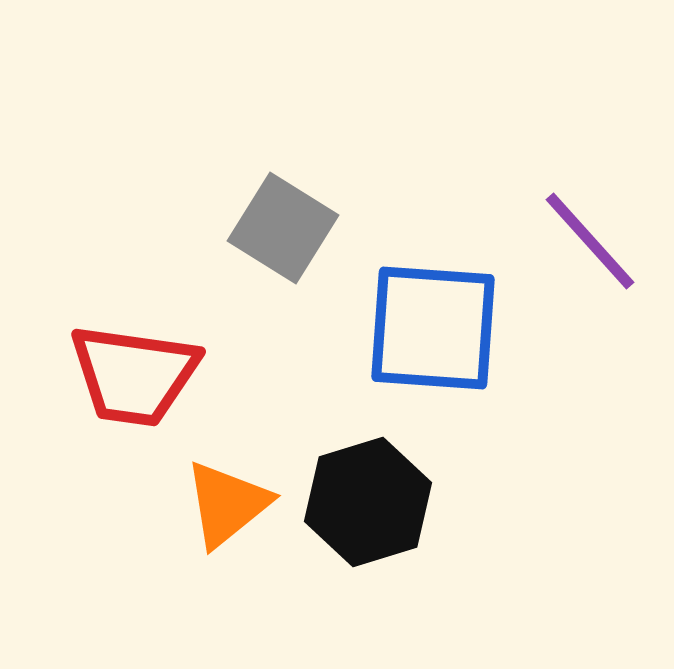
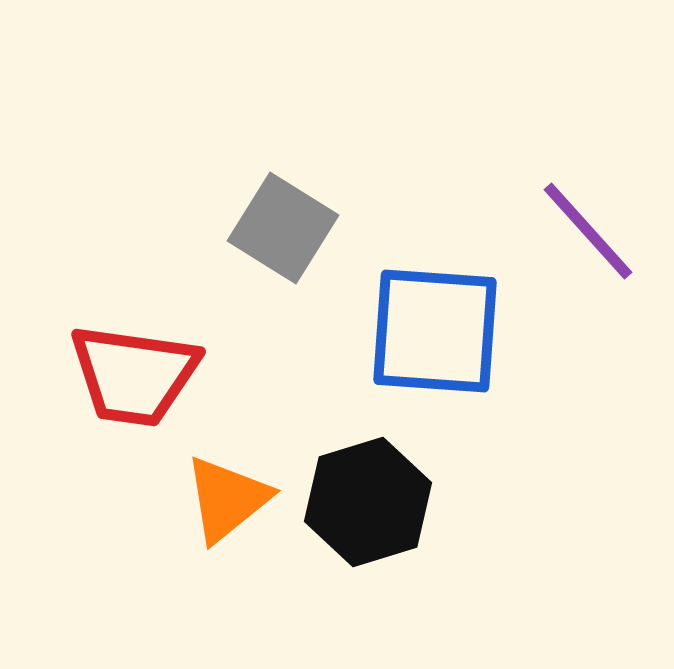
purple line: moved 2 px left, 10 px up
blue square: moved 2 px right, 3 px down
orange triangle: moved 5 px up
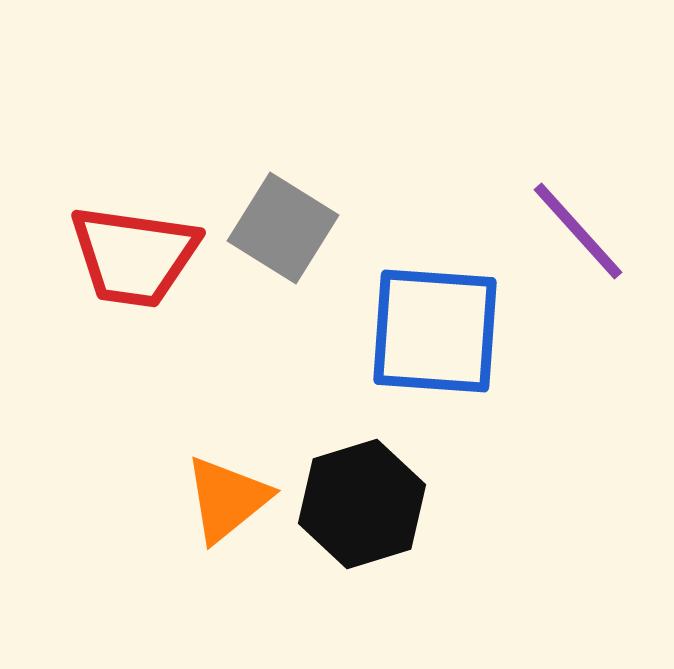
purple line: moved 10 px left
red trapezoid: moved 119 px up
black hexagon: moved 6 px left, 2 px down
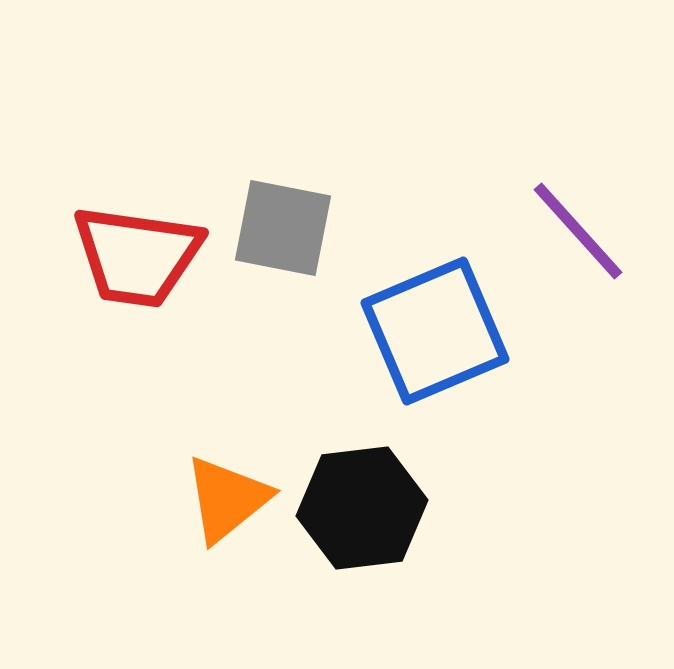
gray square: rotated 21 degrees counterclockwise
red trapezoid: moved 3 px right
blue square: rotated 27 degrees counterclockwise
black hexagon: moved 4 px down; rotated 10 degrees clockwise
